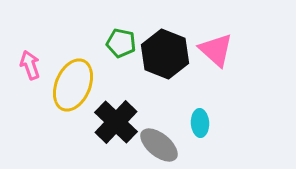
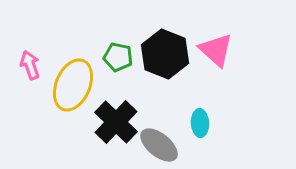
green pentagon: moved 3 px left, 14 px down
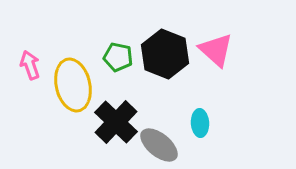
yellow ellipse: rotated 36 degrees counterclockwise
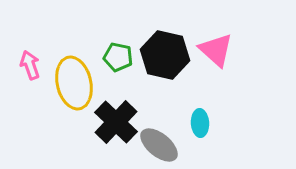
black hexagon: moved 1 px down; rotated 9 degrees counterclockwise
yellow ellipse: moved 1 px right, 2 px up
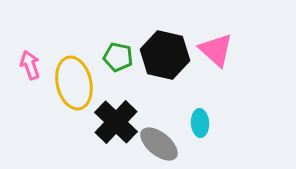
gray ellipse: moved 1 px up
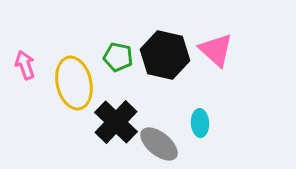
pink arrow: moved 5 px left
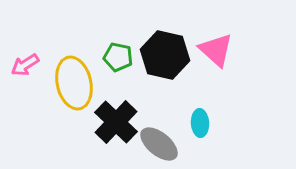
pink arrow: rotated 104 degrees counterclockwise
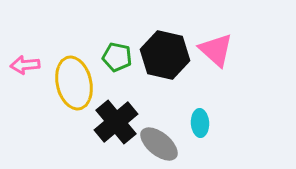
green pentagon: moved 1 px left
pink arrow: rotated 28 degrees clockwise
black cross: rotated 6 degrees clockwise
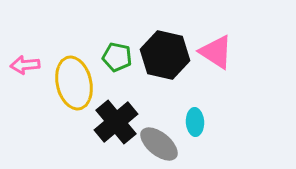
pink triangle: moved 2 px down; rotated 9 degrees counterclockwise
cyan ellipse: moved 5 px left, 1 px up
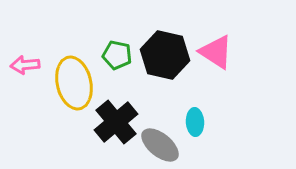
green pentagon: moved 2 px up
gray ellipse: moved 1 px right, 1 px down
